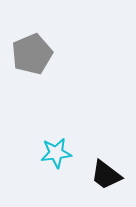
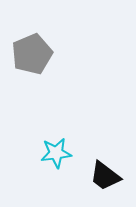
black trapezoid: moved 1 px left, 1 px down
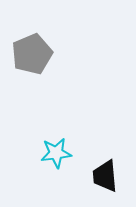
black trapezoid: rotated 48 degrees clockwise
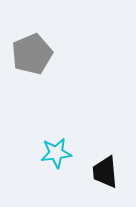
black trapezoid: moved 4 px up
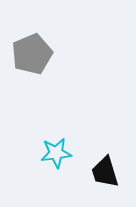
black trapezoid: rotated 12 degrees counterclockwise
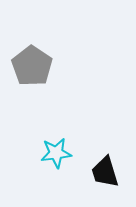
gray pentagon: moved 12 px down; rotated 15 degrees counterclockwise
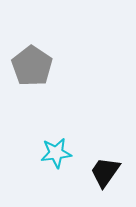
black trapezoid: rotated 52 degrees clockwise
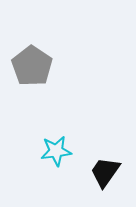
cyan star: moved 2 px up
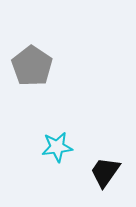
cyan star: moved 1 px right, 4 px up
